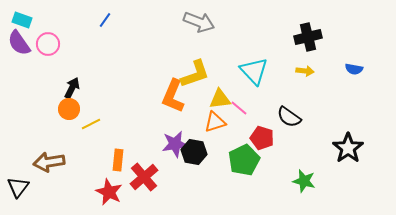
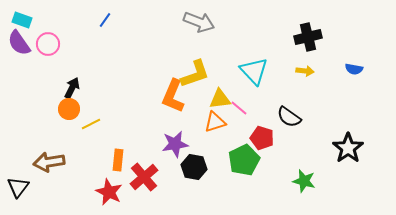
black hexagon: moved 15 px down
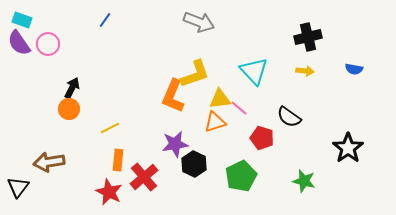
yellow line: moved 19 px right, 4 px down
green pentagon: moved 3 px left, 16 px down
black hexagon: moved 3 px up; rotated 15 degrees clockwise
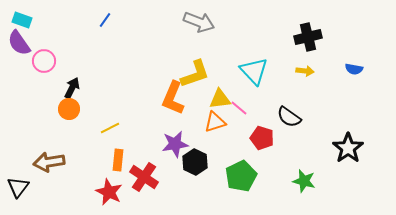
pink circle: moved 4 px left, 17 px down
orange L-shape: moved 2 px down
black hexagon: moved 1 px right, 2 px up
red cross: rotated 16 degrees counterclockwise
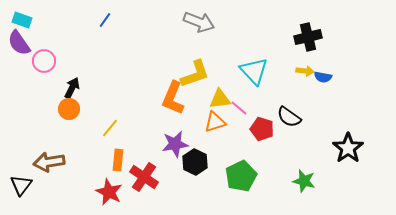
blue semicircle: moved 31 px left, 8 px down
yellow line: rotated 24 degrees counterclockwise
red pentagon: moved 9 px up
black triangle: moved 3 px right, 2 px up
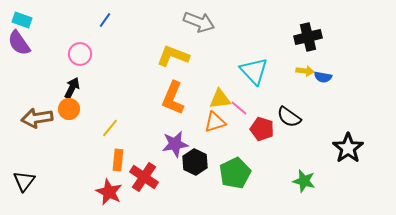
pink circle: moved 36 px right, 7 px up
yellow L-shape: moved 22 px left, 18 px up; rotated 140 degrees counterclockwise
brown arrow: moved 12 px left, 44 px up
green pentagon: moved 6 px left, 3 px up
black triangle: moved 3 px right, 4 px up
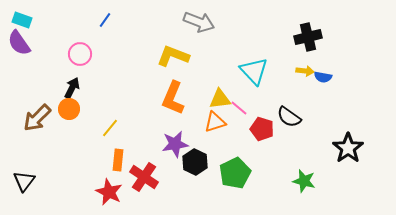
brown arrow: rotated 36 degrees counterclockwise
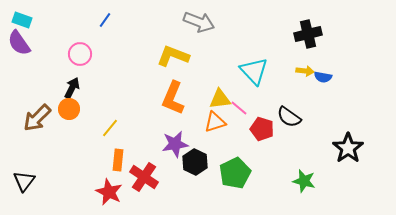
black cross: moved 3 px up
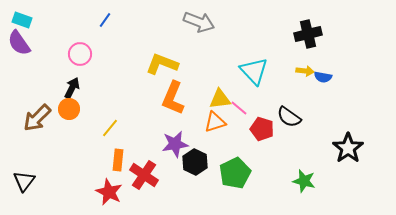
yellow L-shape: moved 11 px left, 8 px down
red cross: moved 2 px up
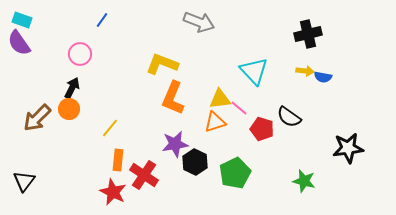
blue line: moved 3 px left
black star: rotated 28 degrees clockwise
red star: moved 4 px right
